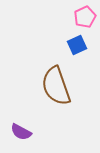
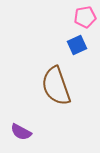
pink pentagon: rotated 15 degrees clockwise
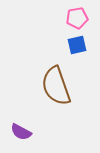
pink pentagon: moved 8 px left, 1 px down
blue square: rotated 12 degrees clockwise
